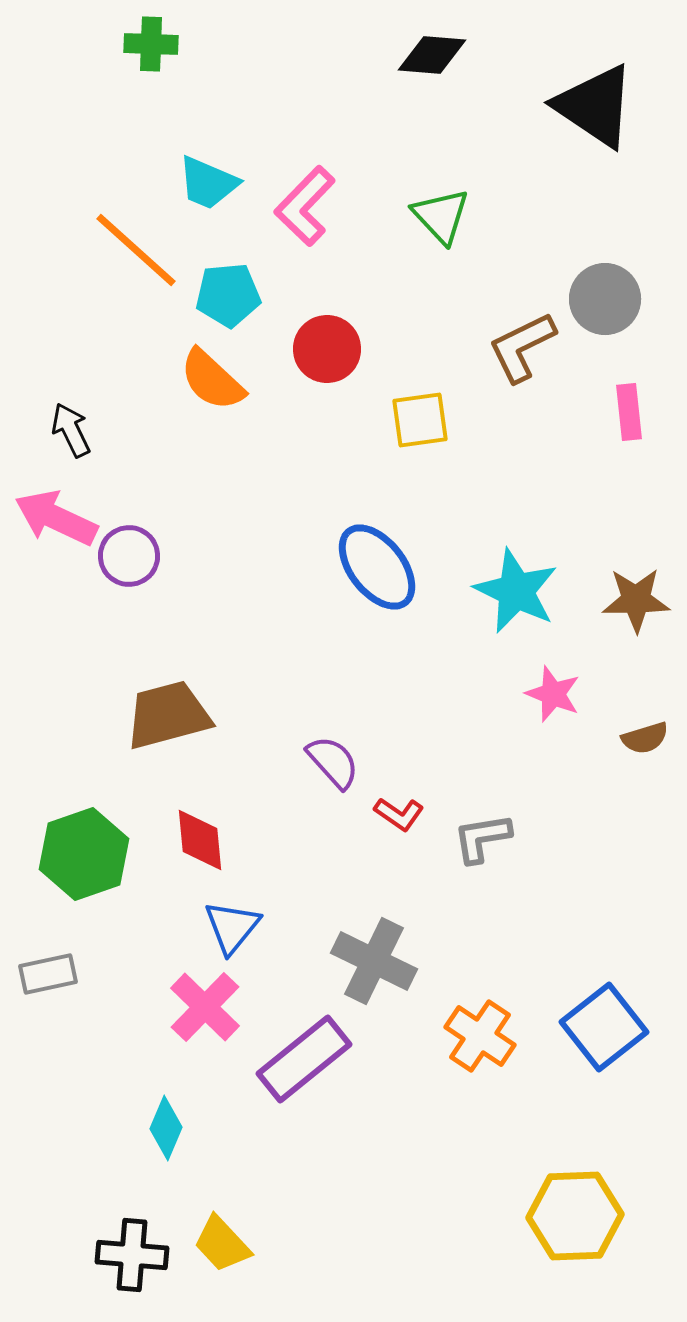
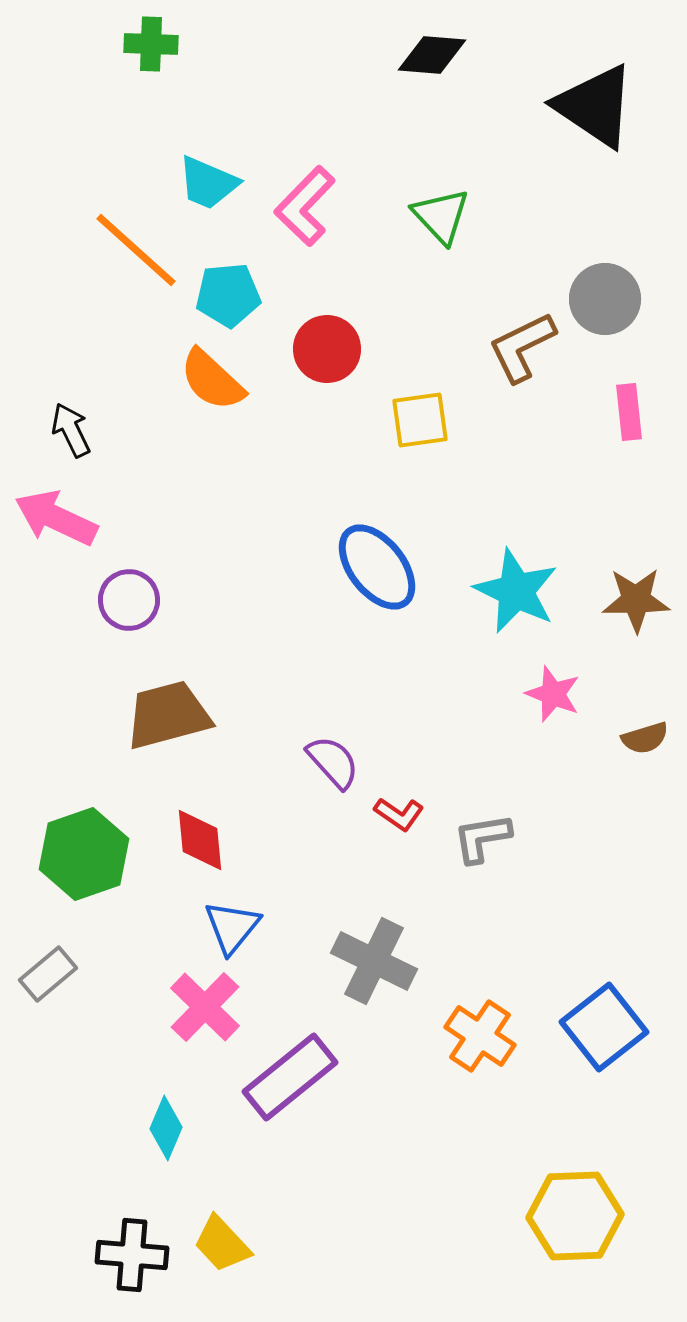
purple circle: moved 44 px down
gray rectangle: rotated 28 degrees counterclockwise
purple rectangle: moved 14 px left, 18 px down
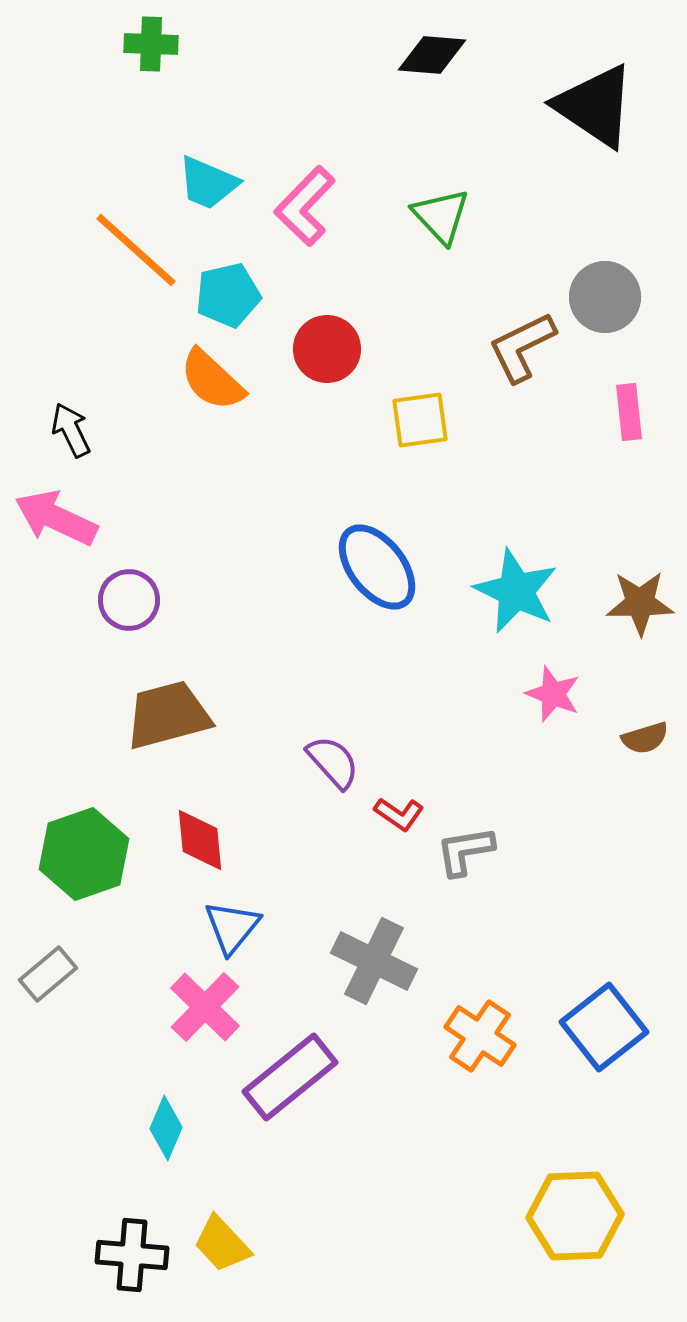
cyan pentagon: rotated 8 degrees counterclockwise
gray circle: moved 2 px up
brown star: moved 4 px right, 3 px down
gray L-shape: moved 17 px left, 13 px down
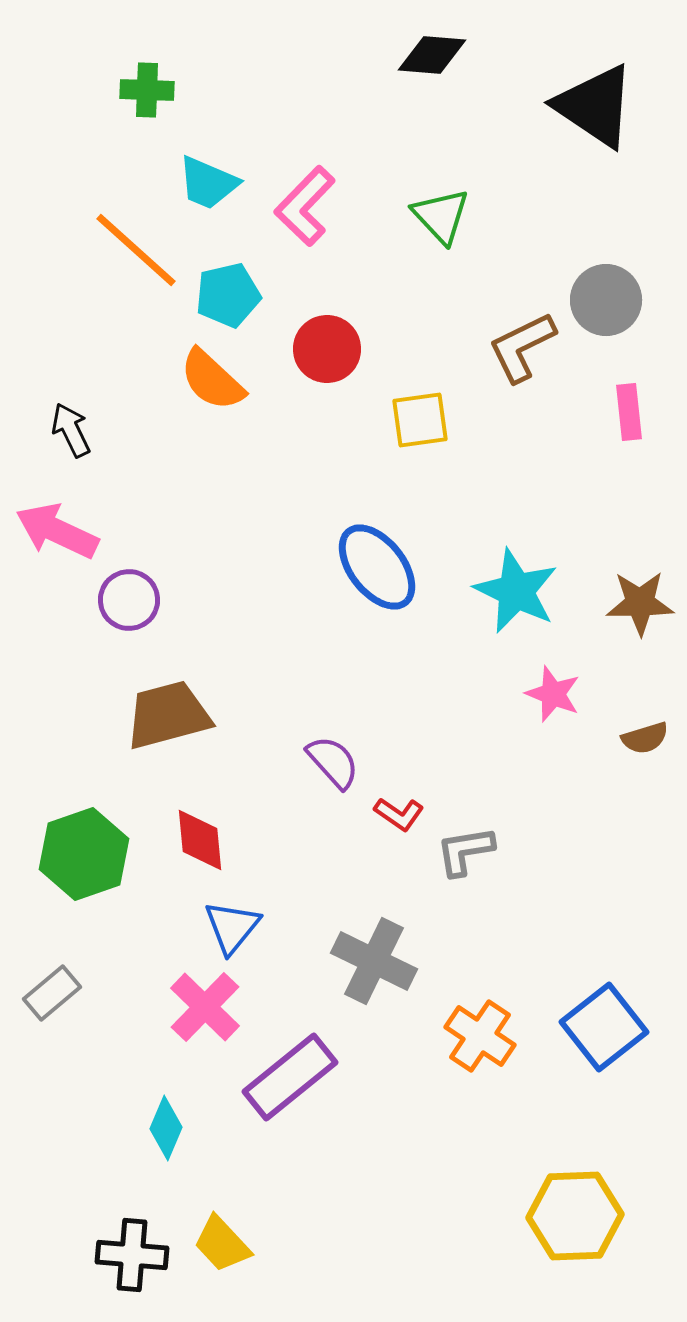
green cross: moved 4 px left, 46 px down
gray circle: moved 1 px right, 3 px down
pink arrow: moved 1 px right, 13 px down
gray rectangle: moved 4 px right, 19 px down
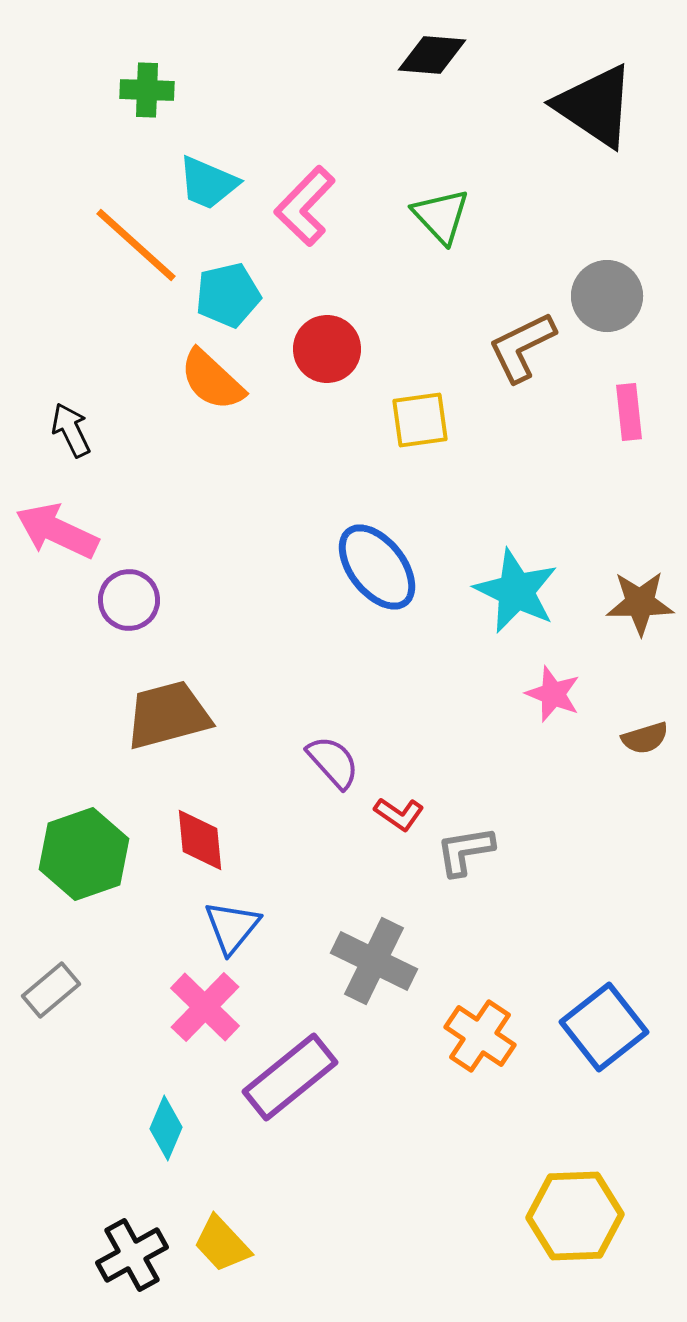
orange line: moved 5 px up
gray circle: moved 1 px right, 4 px up
gray rectangle: moved 1 px left, 3 px up
black cross: rotated 34 degrees counterclockwise
